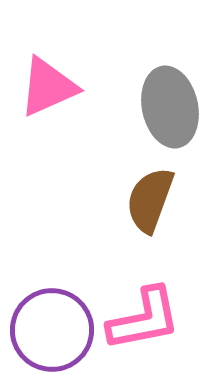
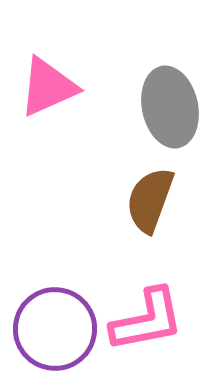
pink L-shape: moved 3 px right, 1 px down
purple circle: moved 3 px right, 1 px up
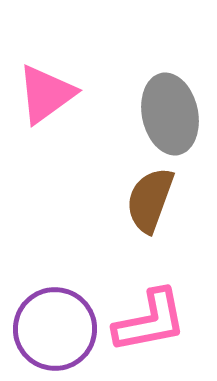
pink triangle: moved 2 px left, 7 px down; rotated 12 degrees counterclockwise
gray ellipse: moved 7 px down
pink L-shape: moved 3 px right, 1 px down
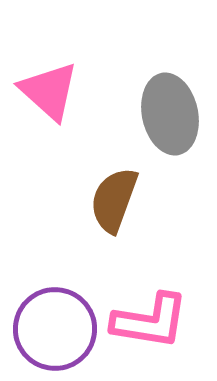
pink triangle: moved 3 px right, 3 px up; rotated 42 degrees counterclockwise
brown semicircle: moved 36 px left
pink L-shape: rotated 20 degrees clockwise
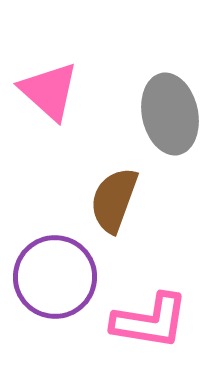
purple circle: moved 52 px up
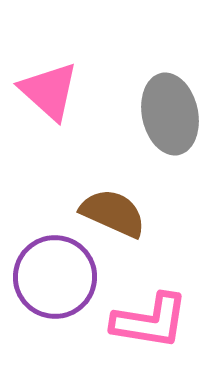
brown semicircle: moved 1 px left, 13 px down; rotated 94 degrees clockwise
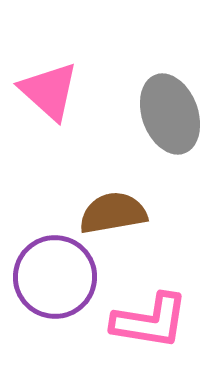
gray ellipse: rotated 8 degrees counterclockwise
brown semicircle: rotated 34 degrees counterclockwise
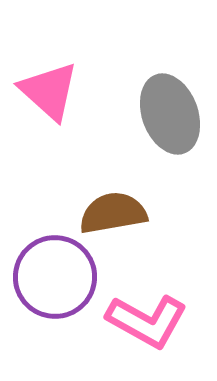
pink L-shape: moved 3 px left; rotated 20 degrees clockwise
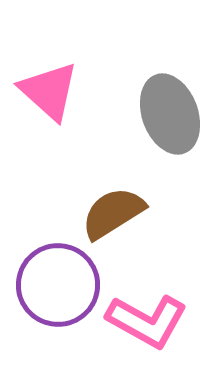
brown semicircle: rotated 22 degrees counterclockwise
purple circle: moved 3 px right, 8 px down
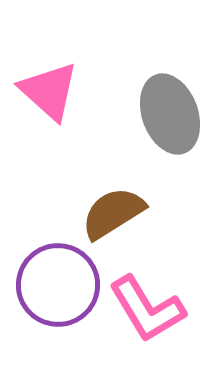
pink L-shape: moved 12 px up; rotated 30 degrees clockwise
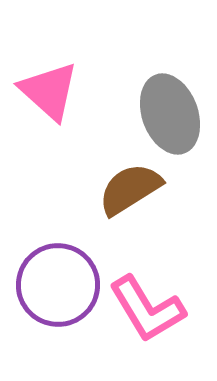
brown semicircle: moved 17 px right, 24 px up
